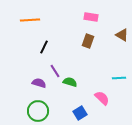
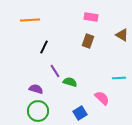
purple semicircle: moved 3 px left, 6 px down
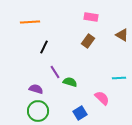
orange line: moved 2 px down
brown rectangle: rotated 16 degrees clockwise
purple line: moved 1 px down
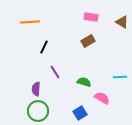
brown triangle: moved 13 px up
brown rectangle: rotated 24 degrees clockwise
cyan line: moved 1 px right, 1 px up
green semicircle: moved 14 px right
purple semicircle: rotated 104 degrees counterclockwise
pink semicircle: rotated 14 degrees counterclockwise
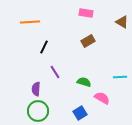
pink rectangle: moved 5 px left, 4 px up
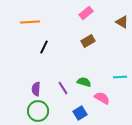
pink rectangle: rotated 48 degrees counterclockwise
purple line: moved 8 px right, 16 px down
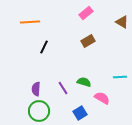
green circle: moved 1 px right
